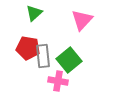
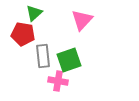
red pentagon: moved 5 px left, 14 px up
green square: rotated 20 degrees clockwise
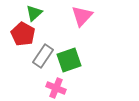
pink triangle: moved 4 px up
red pentagon: rotated 20 degrees clockwise
gray rectangle: rotated 40 degrees clockwise
pink cross: moved 2 px left, 7 px down; rotated 12 degrees clockwise
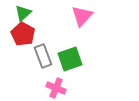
green triangle: moved 11 px left
gray rectangle: rotated 55 degrees counterclockwise
green square: moved 1 px right, 1 px up
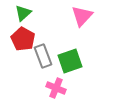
red pentagon: moved 5 px down
green square: moved 2 px down
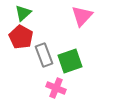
red pentagon: moved 2 px left, 2 px up
gray rectangle: moved 1 px right, 1 px up
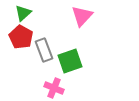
gray rectangle: moved 5 px up
pink cross: moved 2 px left
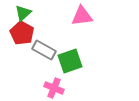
pink triangle: rotated 40 degrees clockwise
red pentagon: moved 1 px right, 4 px up
gray rectangle: rotated 40 degrees counterclockwise
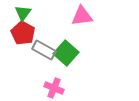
green triangle: rotated 12 degrees counterclockwise
red pentagon: moved 1 px right
green square: moved 4 px left, 8 px up; rotated 30 degrees counterclockwise
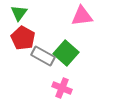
green triangle: moved 4 px left
red pentagon: moved 5 px down
gray rectangle: moved 1 px left, 6 px down
pink cross: moved 8 px right
